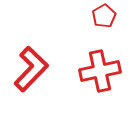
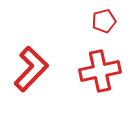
red pentagon: moved 5 px down; rotated 15 degrees clockwise
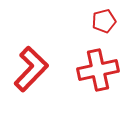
red cross: moved 2 px left, 1 px up
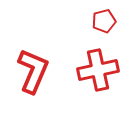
red L-shape: moved 2 px right, 2 px down; rotated 21 degrees counterclockwise
